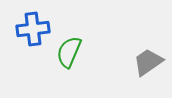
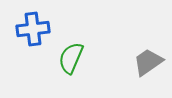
green semicircle: moved 2 px right, 6 px down
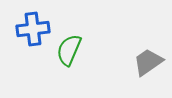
green semicircle: moved 2 px left, 8 px up
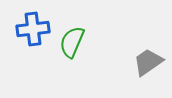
green semicircle: moved 3 px right, 8 px up
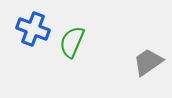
blue cross: rotated 28 degrees clockwise
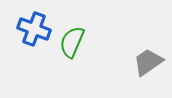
blue cross: moved 1 px right
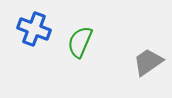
green semicircle: moved 8 px right
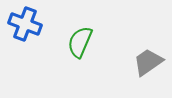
blue cross: moved 9 px left, 5 px up
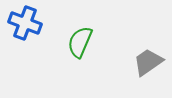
blue cross: moved 1 px up
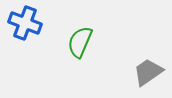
gray trapezoid: moved 10 px down
